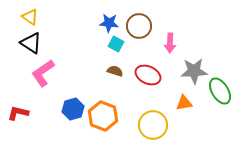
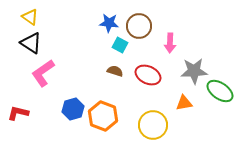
cyan square: moved 4 px right, 1 px down
green ellipse: rotated 24 degrees counterclockwise
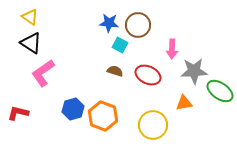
brown circle: moved 1 px left, 1 px up
pink arrow: moved 2 px right, 6 px down
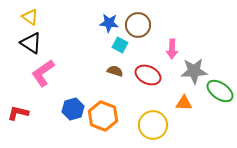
orange triangle: rotated 12 degrees clockwise
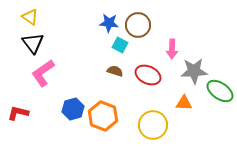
black triangle: moved 2 px right; rotated 20 degrees clockwise
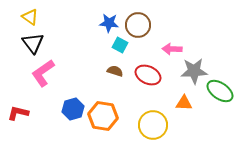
pink arrow: rotated 90 degrees clockwise
orange hexagon: rotated 12 degrees counterclockwise
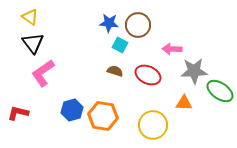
blue hexagon: moved 1 px left, 1 px down
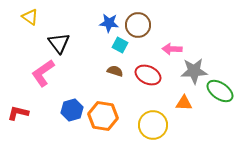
black triangle: moved 26 px right
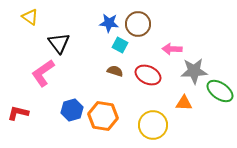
brown circle: moved 1 px up
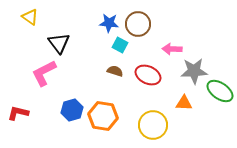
pink L-shape: moved 1 px right; rotated 8 degrees clockwise
